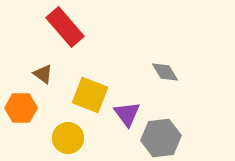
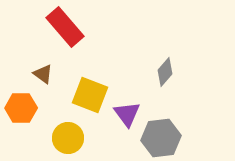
gray diamond: rotated 72 degrees clockwise
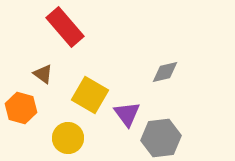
gray diamond: rotated 36 degrees clockwise
yellow square: rotated 9 degrees clockwise
orange hexagon: rotated 16 degrees clockwise
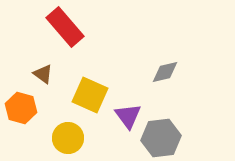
yellow square: rotated 6 degrees counterclockwise
purple triangle: moved 1 px right, 2 px down
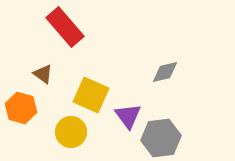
yellow square: moved 1 px right
yellow circle: moved 3 px right, 6 px up
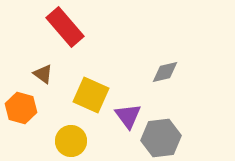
yellow circle: moved 9 px down
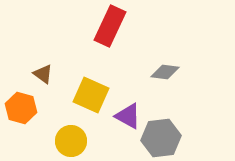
red rectangle: moved 45 px right, 1 px up; rotated 66 degrees clockwise
gray diamond: rotated 20 degrees clockwise
purple triangle: rotated 24 degrees counterclockwise
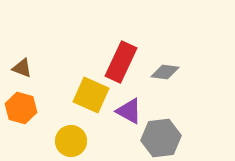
red rectangle: moved 11 px right, 36 px down
brown triangle: moved 21 px left, 6 px up; rotated 15 degrees counterclockwise
purple triangle: moved 1 px right, 5 px up
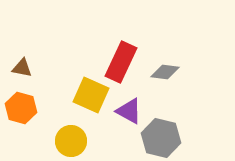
brown triangle: rotated 10 degrees counterclockwise
gray hexagon: rotated 21 degrees clockwise
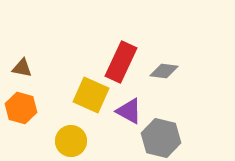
gray diamond: moved 1 px left, 1 px up
